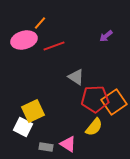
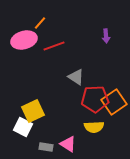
purple arrow: rotated 56 degrees counterclockwise
yellow semicircle: rotated 48 degrees clockwise
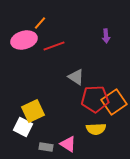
yellow semicircle: moved 2 px right, 2 px down
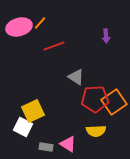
pink ellipse: moved 5 px left, 13 px up
yellow semicircle: moved 2 px down
